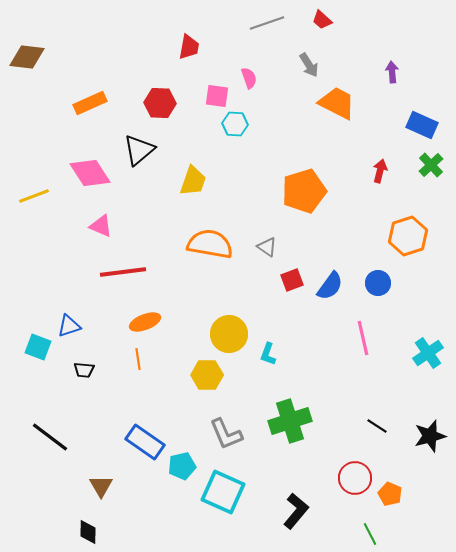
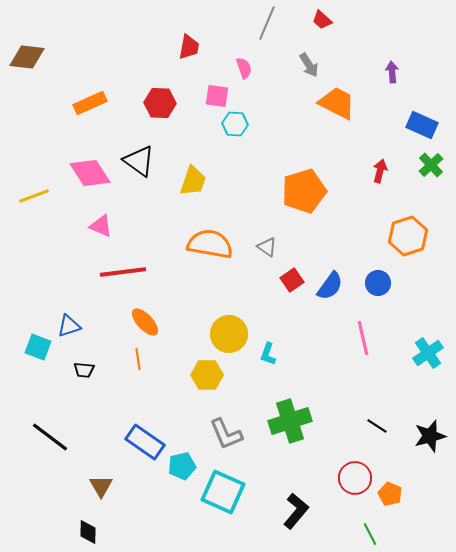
gray line at (267, 23): rotated 48 degrees counterclockwise
pink semicircle at (249, 78): moved 5 px left, 10 px up
black triangle at (139, 150): moved 11 px down; rotated 44 degrees counterclockwise
red square at (292, 280): rotated 15 degrees counterclockwise
orange ellipse at (145, 322): rotated 68 degrees clockwise
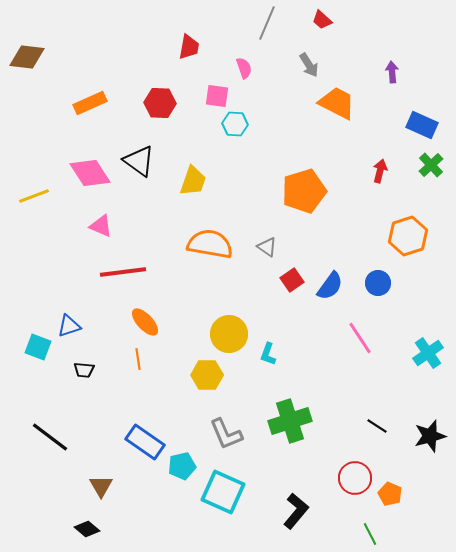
pink line at (363, 338): moved 3 px left; rotated 20 degrees counterclockwise
black diamond at (88, 532): moved 1 px left, 3 px up; rotated 50 degrees counterclockwise
